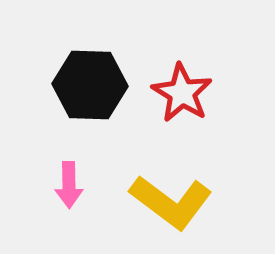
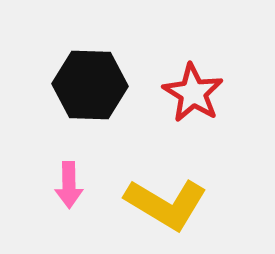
red star: moved 11 px right
yellow L-shape: moved 5 px left, 2 px down; rotated 6 degrees counterclockwise
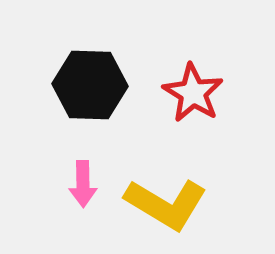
pink arrow: moved 14 px right, 1 px up
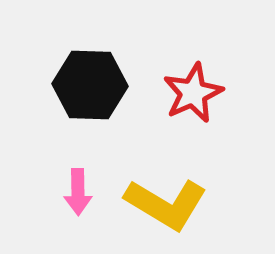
red star: rotated 16 degrees clockwise
pink arrow: moved 5 px left, 8 px down
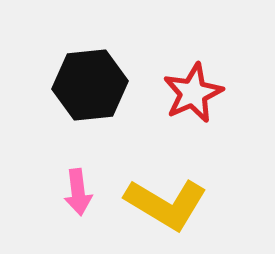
black hexagon: rotated 8 degrees counterclockwise
pink arrow: rotated 6 degrees counterclockwise
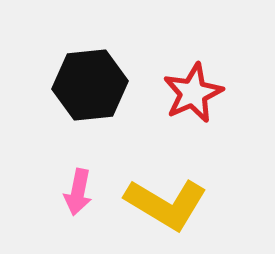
pink arrow: rotated 18 degrees clockwise
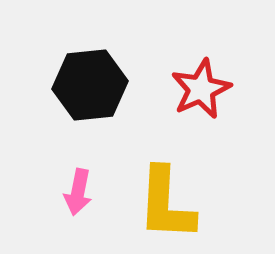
red star: moved 8 px right, 4 px up
yellow L-shape: rotated 62 degrees clockwise
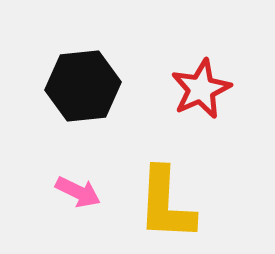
black hexagon: moved 7 px left, 1 px down
pink arrow: rotated 75 degrees counterclockwise
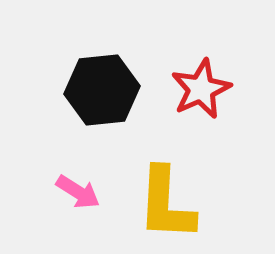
black hexagon: moved 19 px right, 4 px down
pink arrow: rotated 6 degrees clockwise
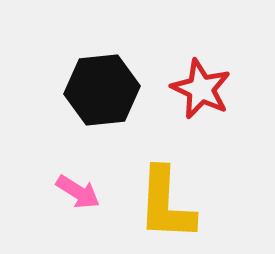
red star: rotated 22 degrees counterclockwise
